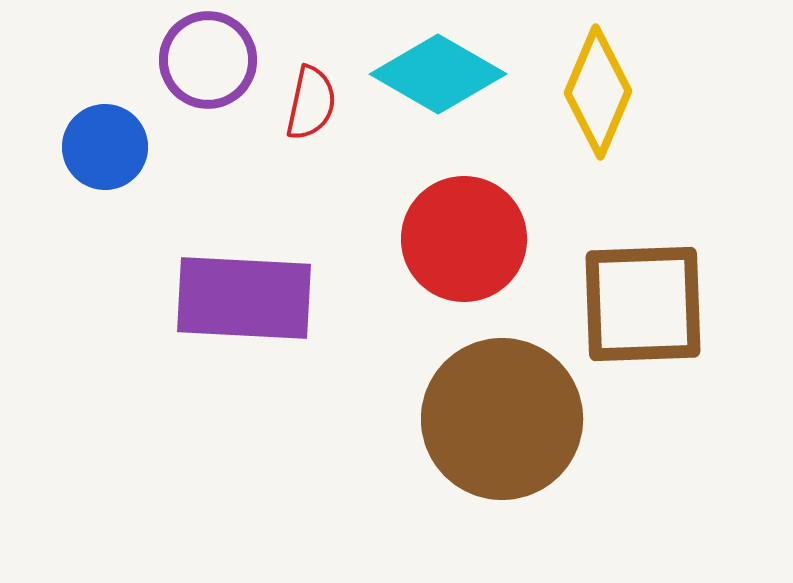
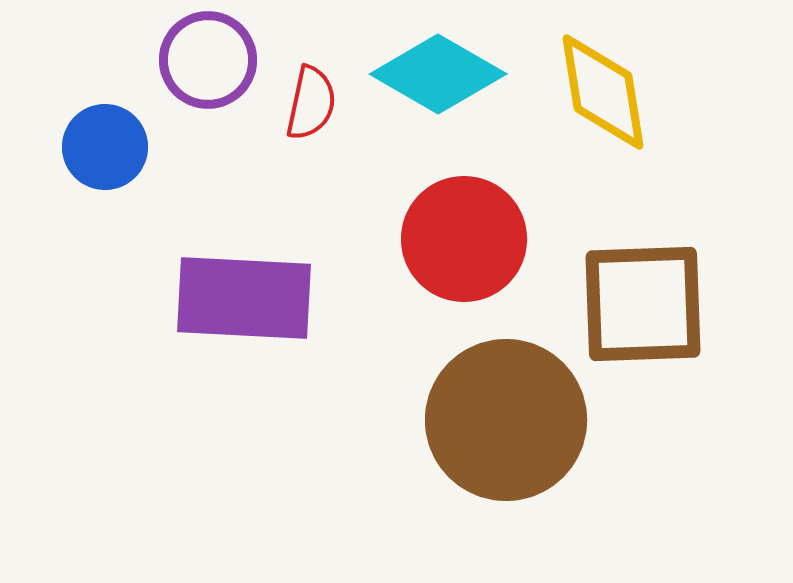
yellow diamond: moved 5 px right; rotated 32 degrees counterclockwise
brown circle: moved 4 px right, 1 px down
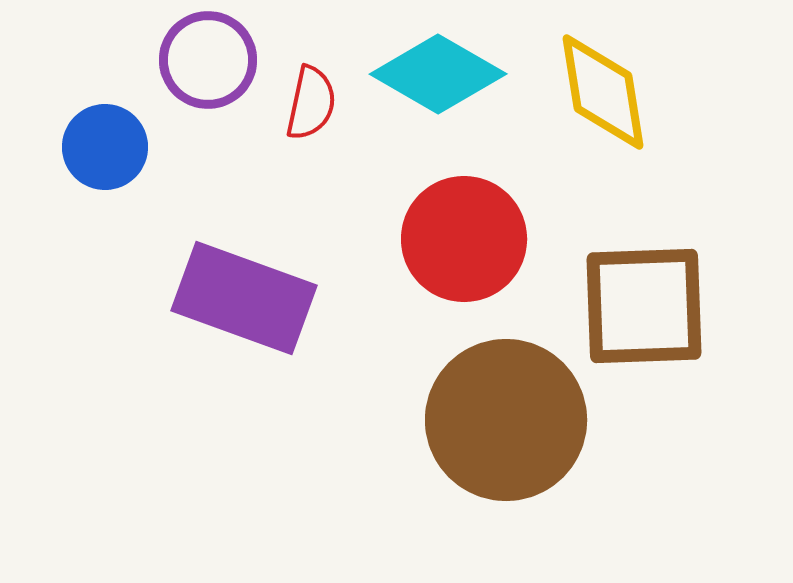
purple rectangle: rotated 17 degrees clockwise
brown square: moved 1 px right, 2 px down
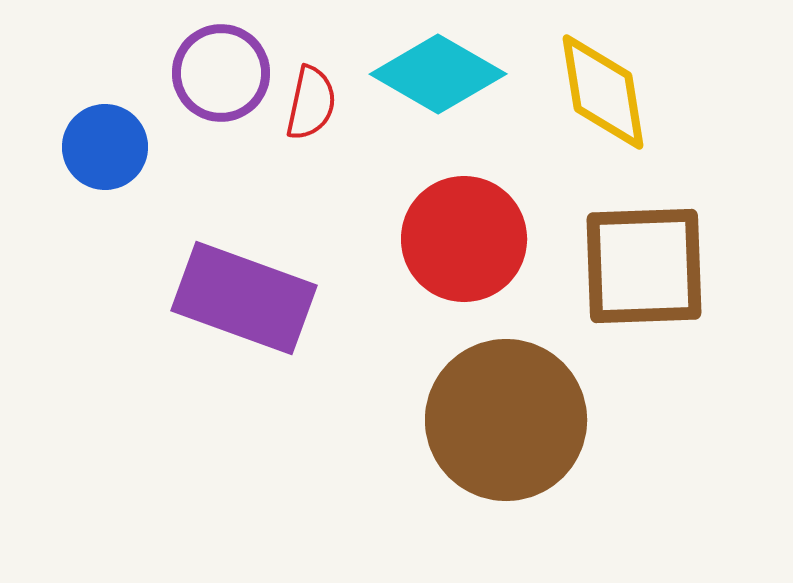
purple circle: moved 13 px right, 13 px down
brown square: moved 40 px up
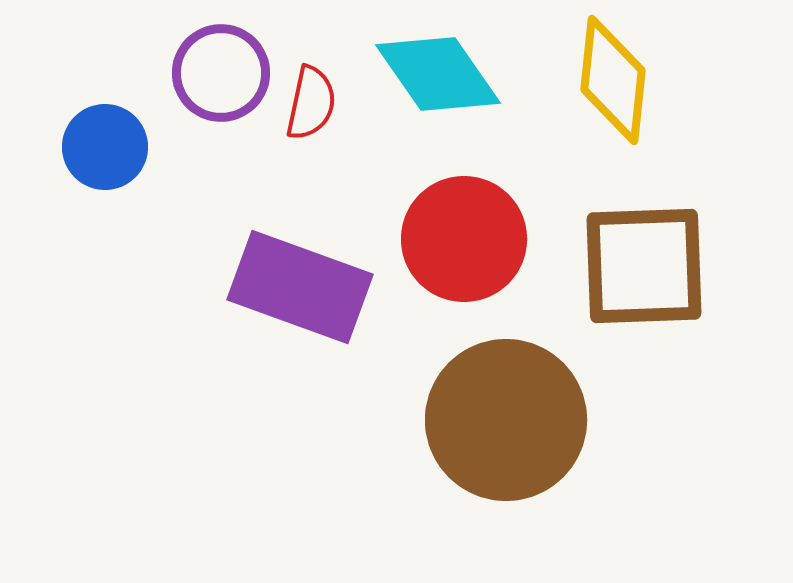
cyan diamond: rotated 25 degrees clockwise
yellow diamond: moved 10 px right, 12 px up; rotated 15 degrees clockwise
purple rectangle: moved 56 px right, 11 px up
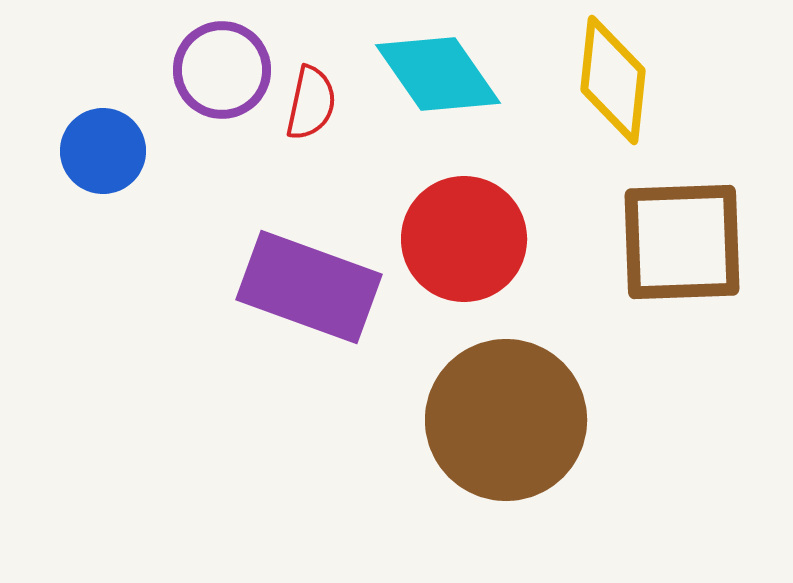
purple circle: moved 1 px right, 3 px up
blue circle: moved 2 px left, 4 px down
brown square: moved 38 px right, 24 px up
purple rectangle: moved 9 px right
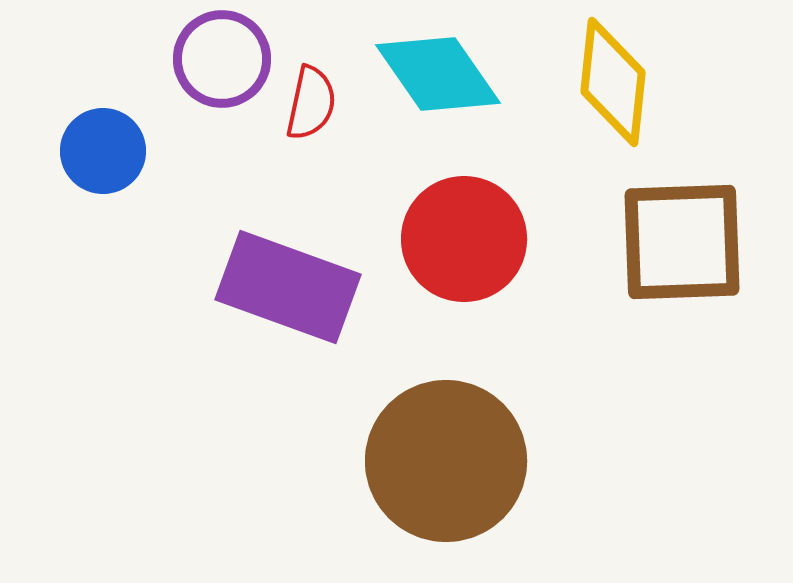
purple circle: moved 11 px up
yellow diamond: moved 2 px down
purple rectangle: moved 21 px left
brown circle: moved 60 px left, 41 px down
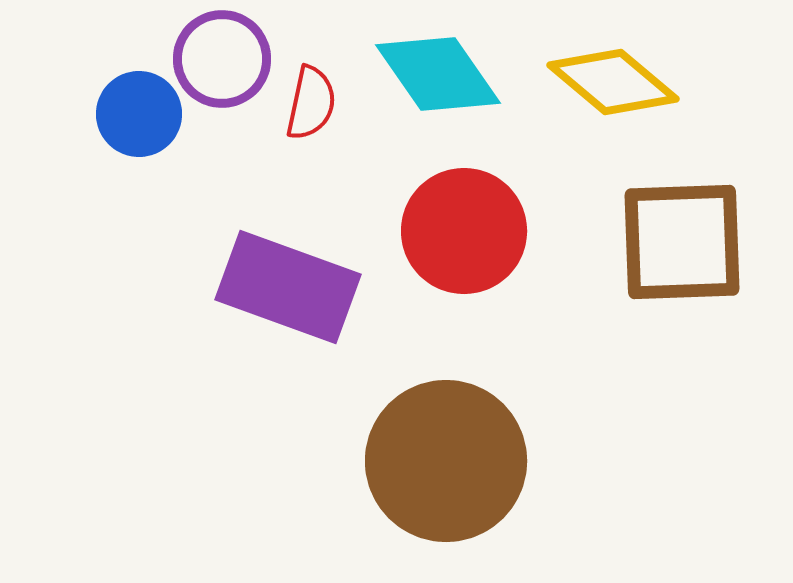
yellow diamond: rotated 56 degrees counterclockwise
blue circle: moved 36 px right, 37 px up
red circle: moved 8 px up
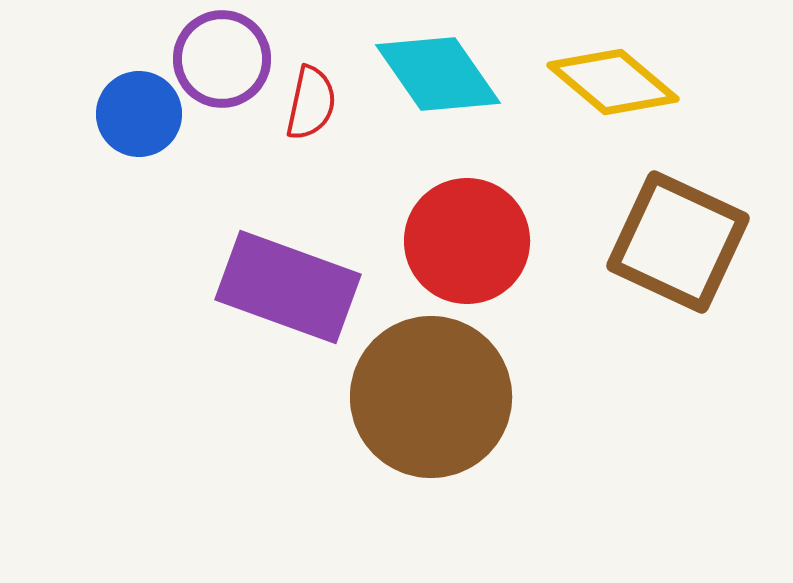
red circle: moved 3 px right, 10 px down
brown square: moved 4 px left; rotated 27 degrees clockwise
brown circle: moved 15 px left, 64 px up
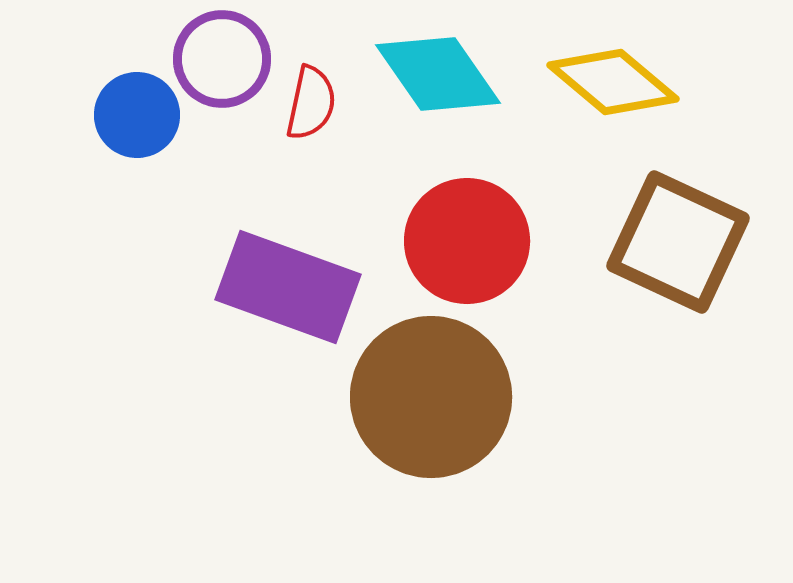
blue circle: moved 2 px left, 1 px down
